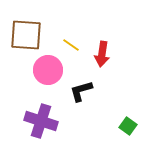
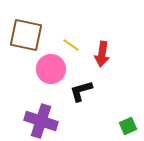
brown square: rotated 8 degrees clockwise
pink circle: moved 3 px right, 1 px up
green square: rotated 30 degrees clockwise
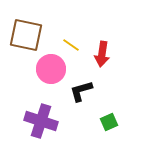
green square: moved 19 px left, 4 px up
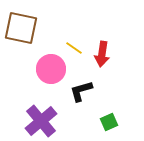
brown square: moved 5 px left, 7 px up
yellow line: moved 3 px right, 3 px down
purple cross: rotated 32 degrees clockwise
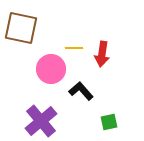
yellow line: rotated 36 degrees counterclockwise
black L-shape: rotated 65 degrees clockwise
green square: rotated 12 degrees clockwise
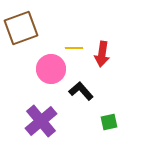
brown square: rotated 32 degrees counterclockwise
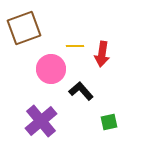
brown square: moved 3 px right
yellow line: moved 1 px right, 2 px up
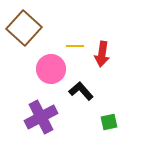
brown square: rotated 28 degrees counterclockwise
purple cross: moved 4 px up; rotated 12 degrees clockwise
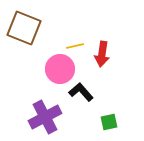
brown square: rotated 20 degrees counterclockwise
yellow line: rotated 12 degrees counterclockwise
pink circle: moved 9 px right
black L-shape: moved 1 px down
purple cross: moved 4 px right
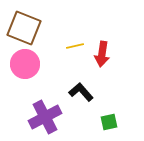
pink circle: moved 35 px left, 5 px up
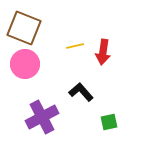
red arrow: moved 1 px right, 2 px up
purple cross: moved 3 px left
